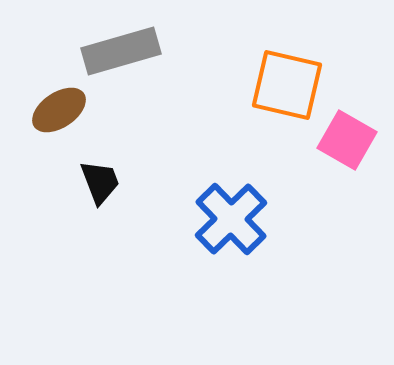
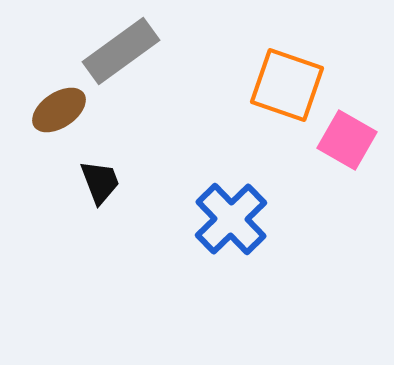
gray rectangle: rotated 20 degrees counterclockwise
orange square: rotated 6 degrees clockwise
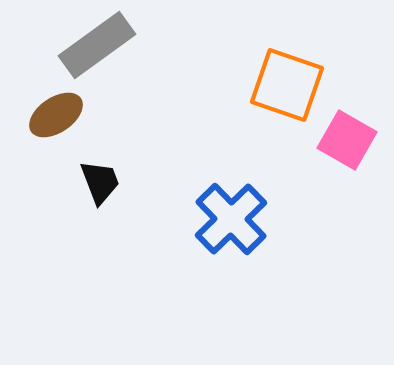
gray rectangle: moved 24 px left, 6 px up
brown ellipse: moved 3 px left, 5 px down
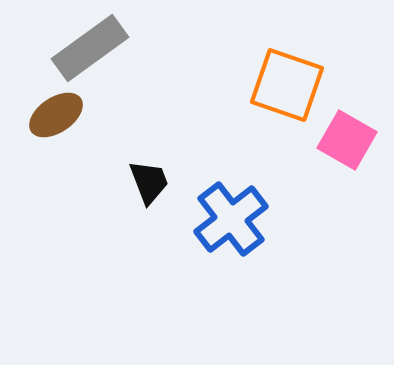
gray rectangle: moved 7 px left, 3 px down
black trapezoid: moved 49 px right
blue cross: rotated 6 degrees clockwise
